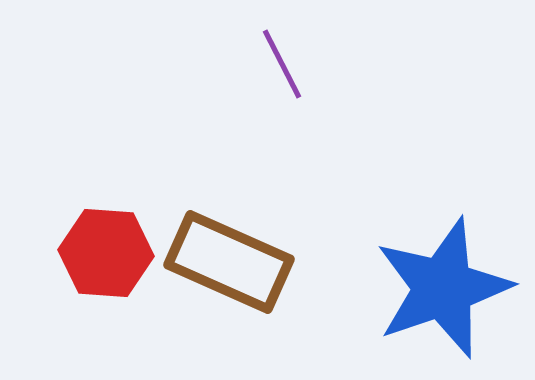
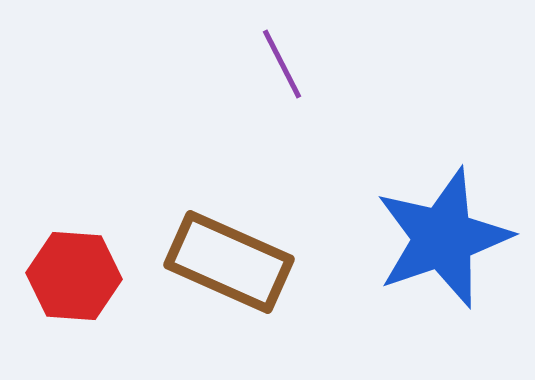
red hexagon: moved 32 px left, 23 px down
blue star: moved 50 px up
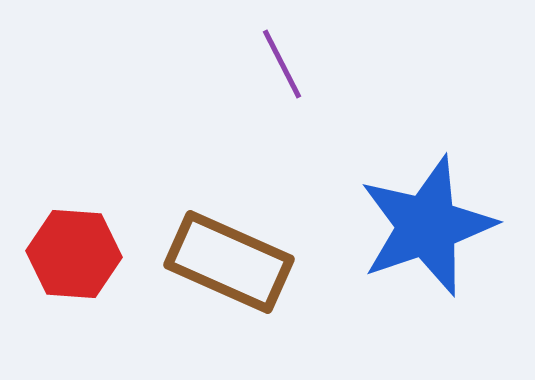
blue star: moved 16 px left, 12 px up
red hexagon: moved 22 px up
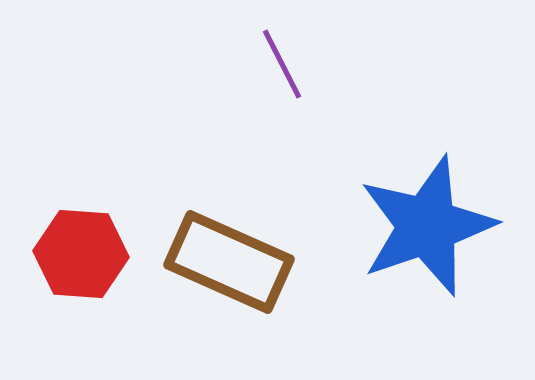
red hexagon: moved 7 px right
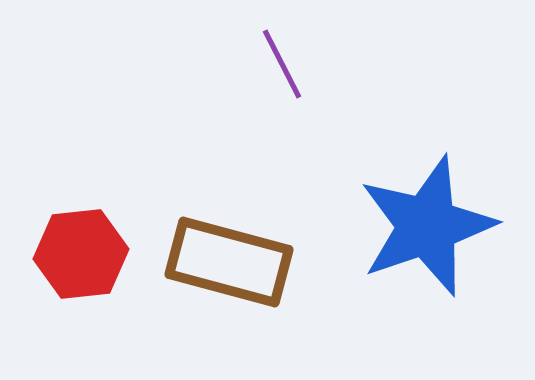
red hexagon: rotated 10 degrees counterclockwise
brown rectangle: rotated 9 degrees counterclockwise
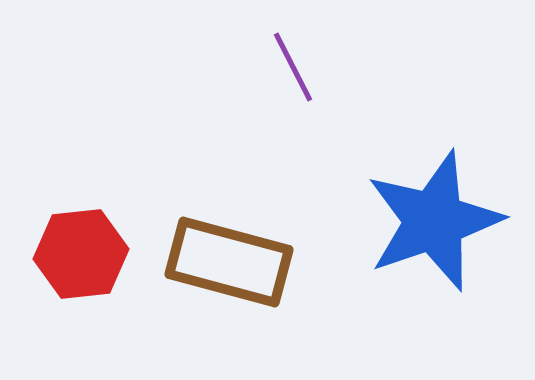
purple line: moved 11 px right, 3 px down
blue star: moved 7 px right, 5 px up
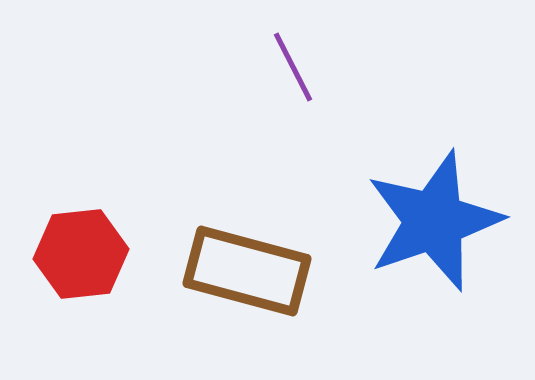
brown rectangle: moved 18 px right, 9 px down
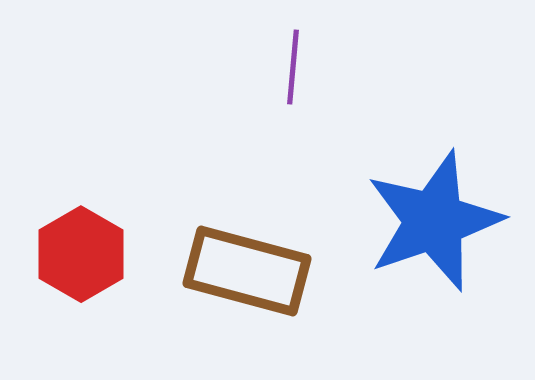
purple line: rotated 32 degrees clockwise
red hexagon: rotated 24 degrees counterclockwise
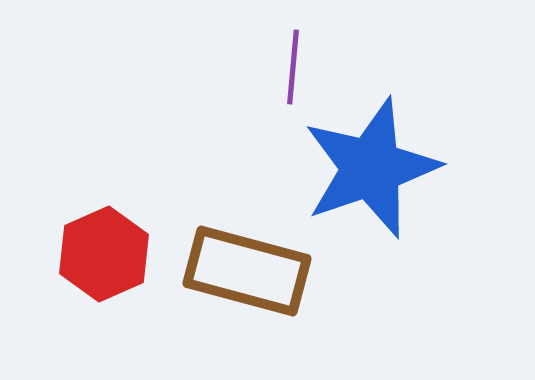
blue star: moved 63 px left, 53 px up
red hexagon: moved 23 px right; rotated 6 degrees clockwise
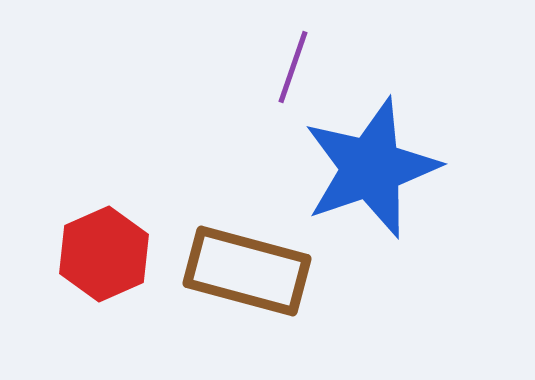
purple line: rotated 14 degrees clockwise
